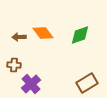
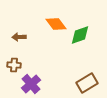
orange diamond: moved 13 px right, 9 px up
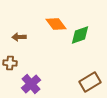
brown cross: moved 4 px left, 2 px up
brown rectangle: moved 3 px right, 1 px up
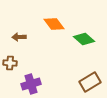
orange diamond: moved 2 px left
green diamond: moved 4 px right, 4 px down; rotated 60 degrees clockwise
purple cross: rotated 24 degrees clockwise
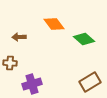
purple cross: moved 1 px right
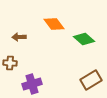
brown rectangle: moved 1 px right, 2 px up
